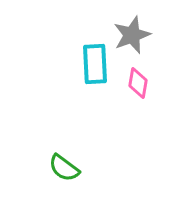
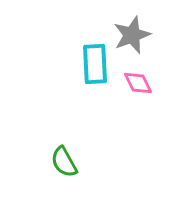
pink diamond: rotated 36 degrees counterclockwise
green semicircle: moved 6 px up; rotated 24 degrees clockwise
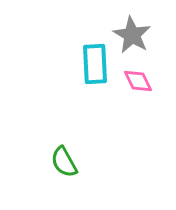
gray star: rotated 21 degrees counterclockwise
pink diamond: moved 2 px up
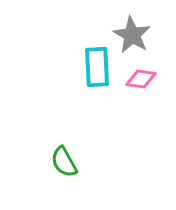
cyan rectangle: moved 2 px right, 3 px down
pink diamond: moved 3 px right, 2 px up; rotated 56 degrees counterclockwise
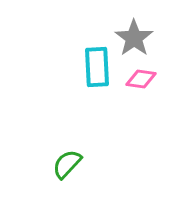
gray star: moved 2 px right, 3 px down; rotated 6 degrees clockwise
green semicircle: moved 3 px right, 2 px down; rotated 72 degrees clockwise
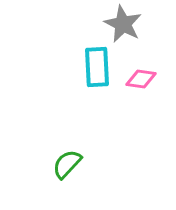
gray star: moved 11 px left, 14 px up; rotated 9 degrees counterclockwise
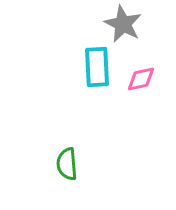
pink diamond: rotated 20 degrees counterclockwise
green semicircle: rotated 48 degrees counterclockwise
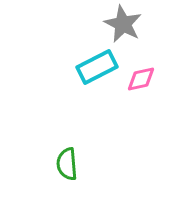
cyan rectangle: rotated 66 degrees clockwise
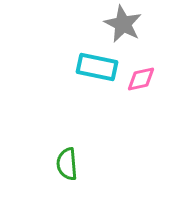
cyan rectangle: rotated 39 degrees clockwise
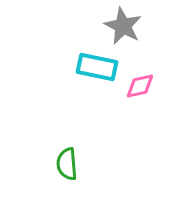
gray star: moved 2 px down
pink diamond: moved 1 px left, 7 px down
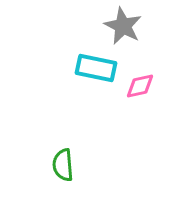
cyan rectangle: moved 1 px left, 1 px down
green semicircle: moved 4 px left, 1 px down
